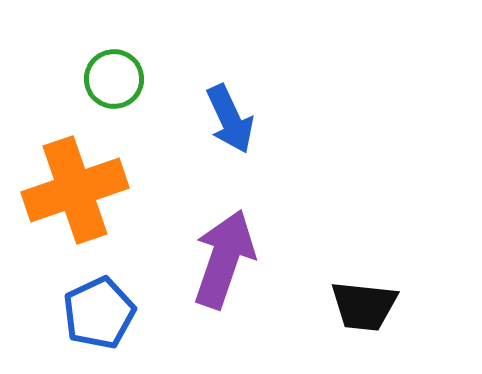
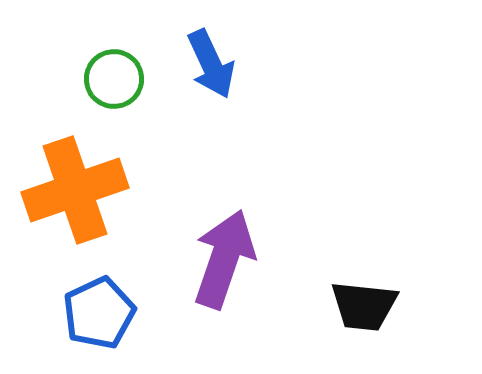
blue arrow: moved 19 px left, 55 px up
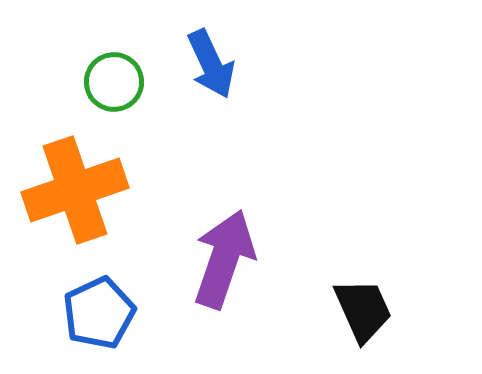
green circle: moved 3 px down
black trapezoid: moved 1 px left, 4 px down; rotated 120 degrees counterclockwise
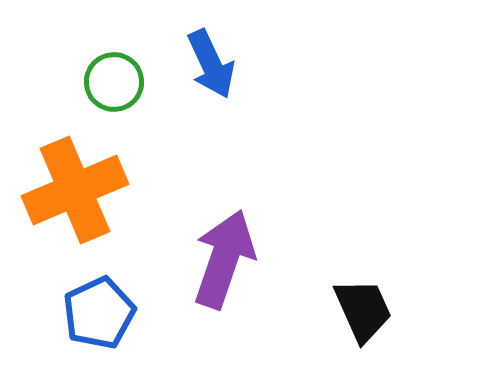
orange cross: rotated 4 degrees counterclockwise
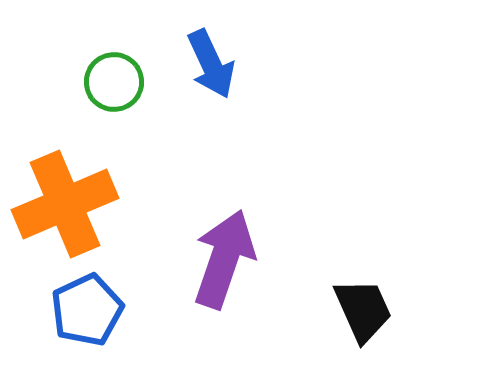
orange cross: moved 10 px left, 14 px down
blue pentagon: moved 12 px left, 3 px up
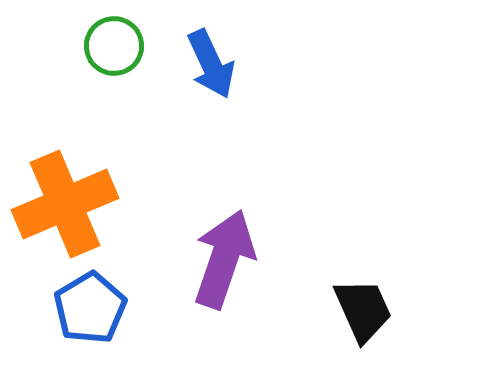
green circle: moved 36 px up
blue pentagon: moved 3 px right, 2 px up; rotated 6 degrees counterclockwise
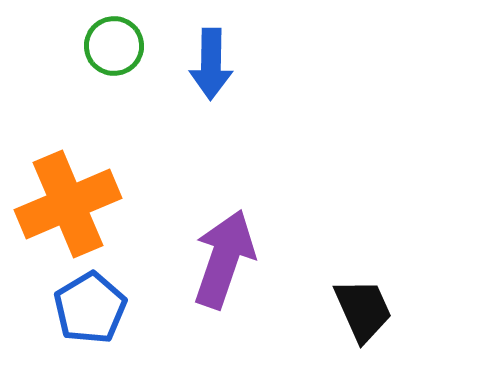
blue arrow: rotated 26 degrees clockwise
orange cross: moved 3 px right
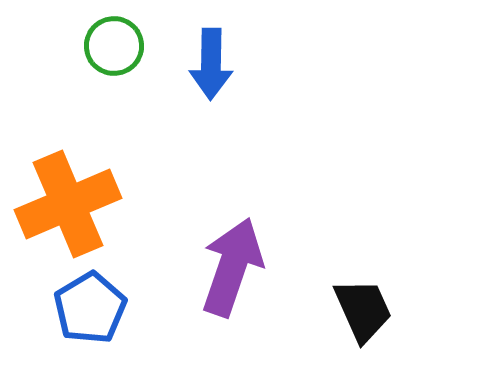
purple arrow: moved 8 px right, 8 px down
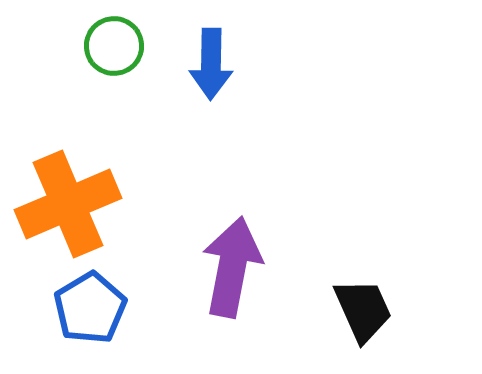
purple arrow: rotated 8 degrees counterclockwise
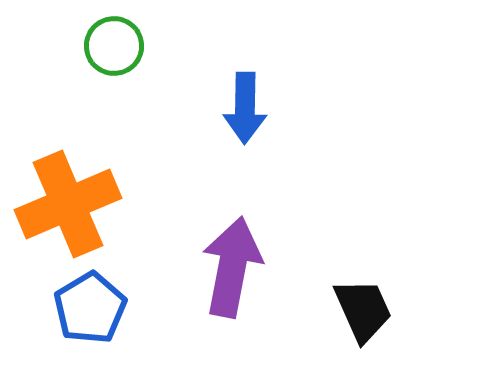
blue arrow: moved 34 px right, 44 px down
